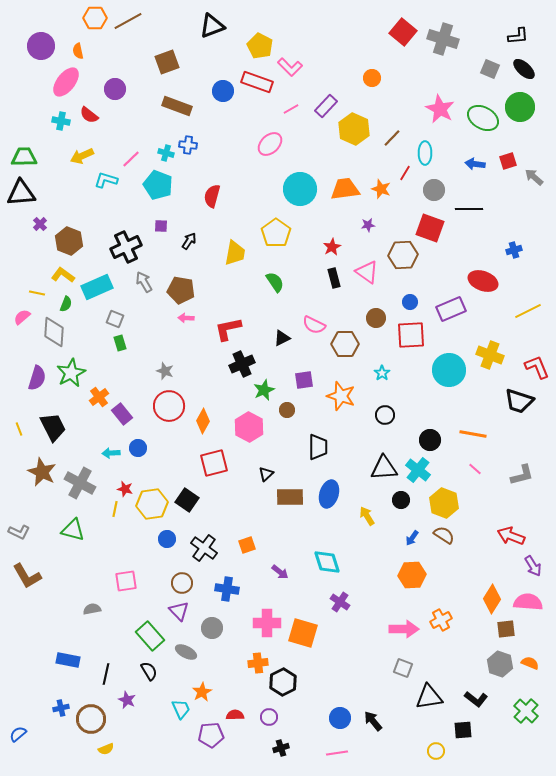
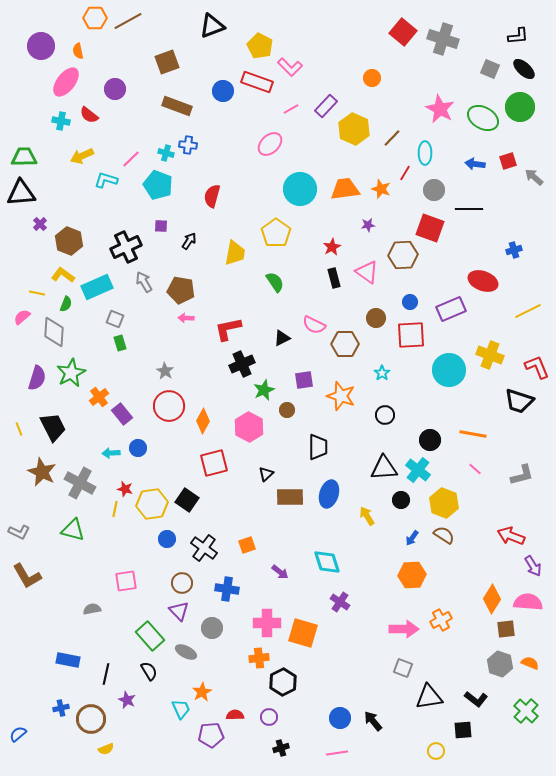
gray star at (165, 371): rotated 12 degrees clockwise
orange cross at (258, 663): moved 1 px right, 5 px up
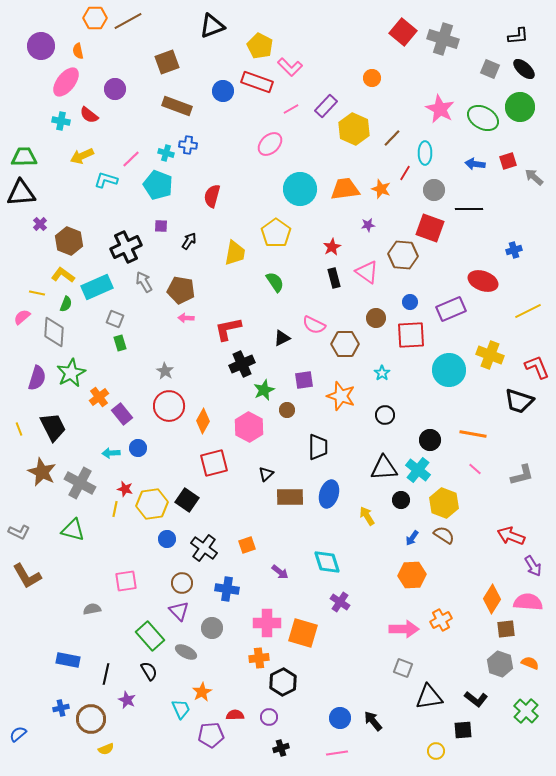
brown hexagon at (403, 255): rotated 8 degrees clockwise
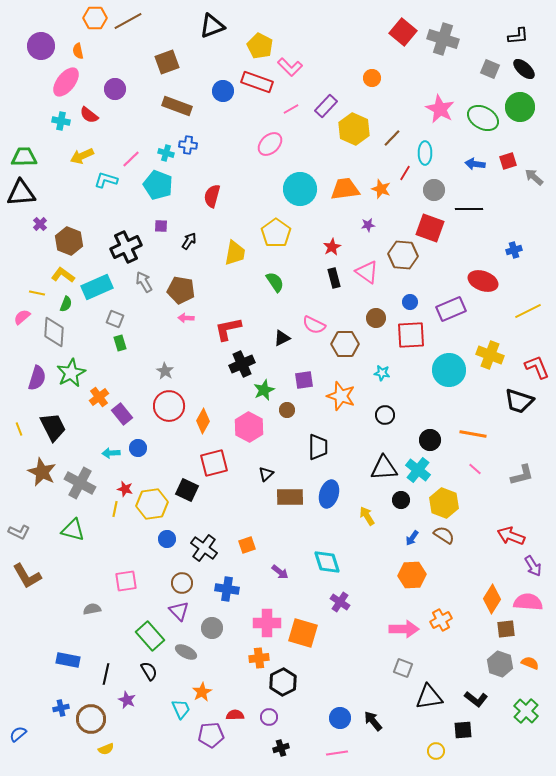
cyan star at (382, 373): rotated 28 degrees counterclockwise
black square at (187, 500): moved 10 px up; rotated 10 degrees counterclockwise
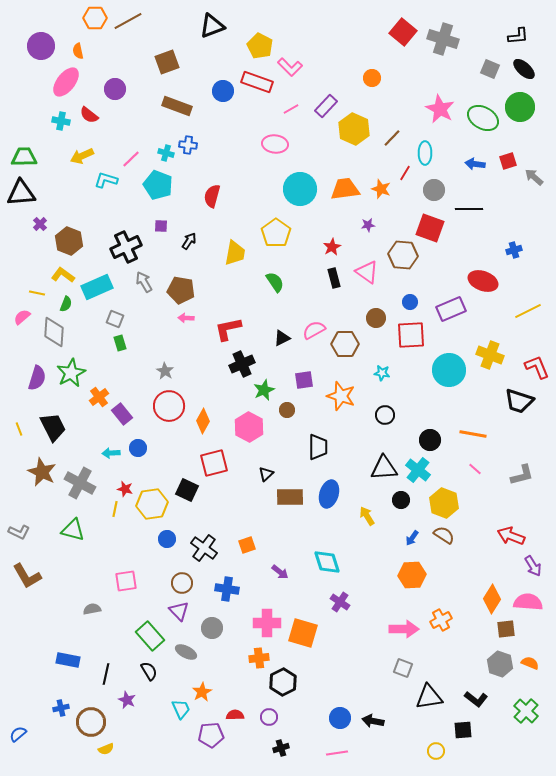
pink ellipse at (270, 144): moved 5 px right; rotated 50 degrees clockwise
pink semicircle at (314, 325): moved 5 px down; rotated 125 degrees clockwise
brown circle at (91, 719): moved 3 px down
black arrow at (373, 721): rotated 40 degrees counterclockwise
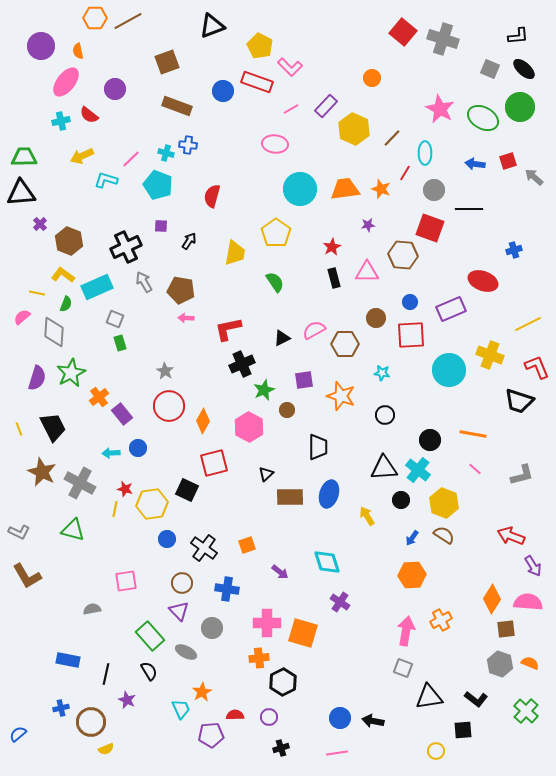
cyan cross at (61, 121): rotated 24 degrees counterclockwise
pink triangle at (367, 272): rotated 35 degrees counterclockwise
yellow line at (528, 311): moved 13 px down
pink arrow at (404, 629): moved 2 px right, 2 px down; rotated 80 degrees counterclockwise
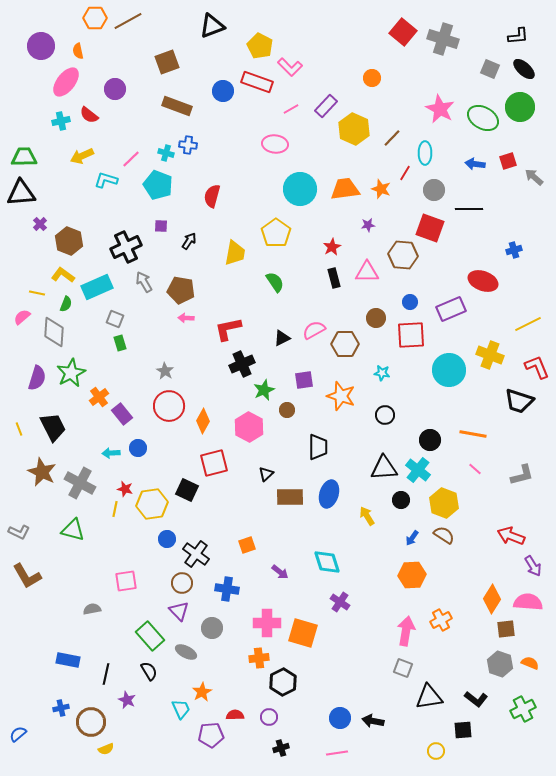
black cross at (204, 548): moved 8 px left, 6 px down
green cross at (526, 711): moved 3 px left, 2 px up; rotated 20 degrees clockwise
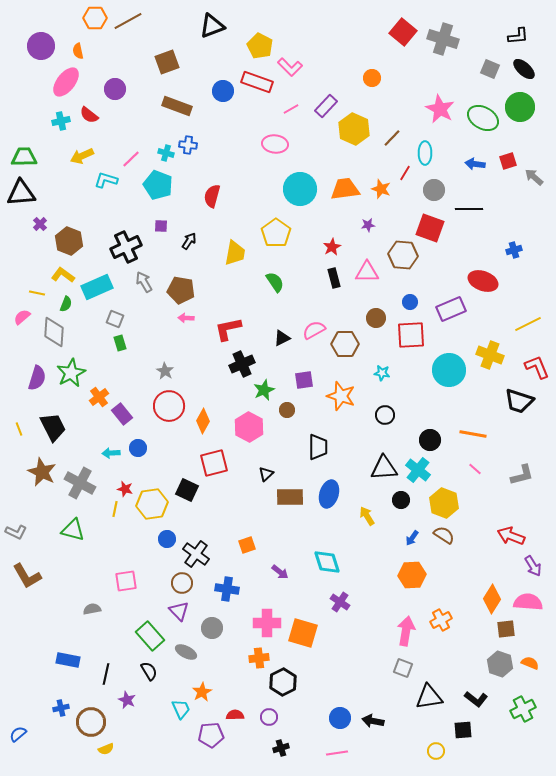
gray L-shape at (19, 532): moved 3 px left
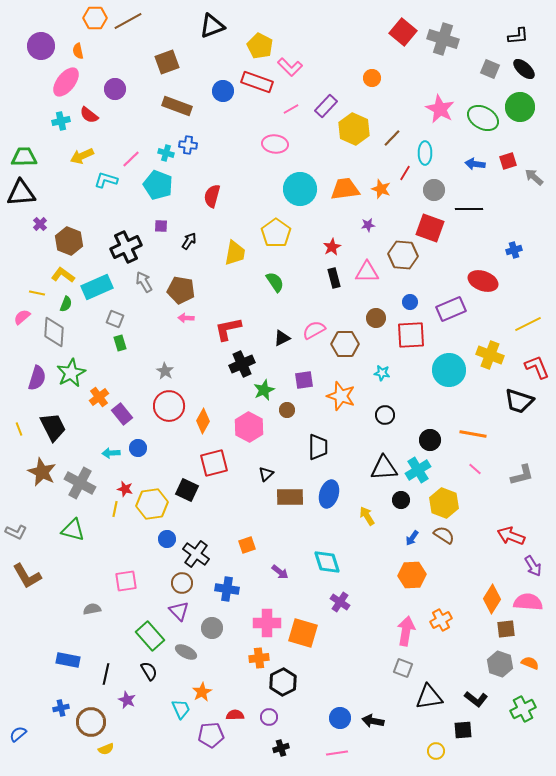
cyan cross at (418, 470): rotated 20 degrees clockwise
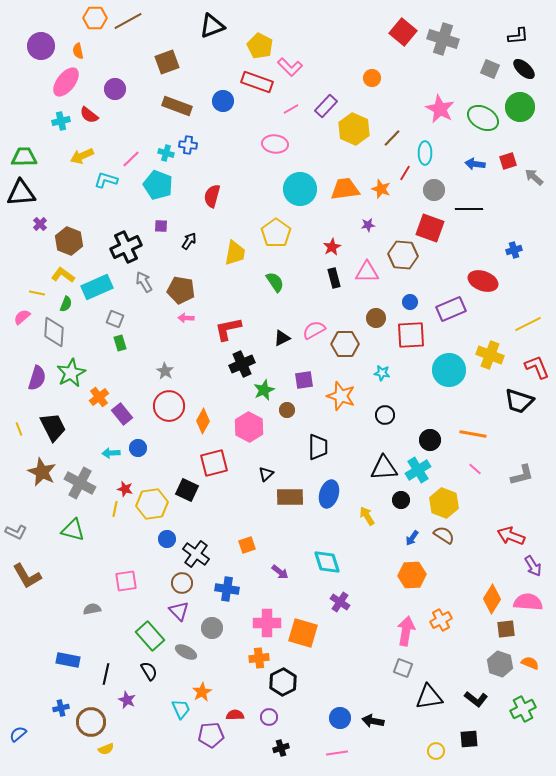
blue circle at (223, 91): moved 10 px down
black square at (463, 730): moved 6 px right, 9 px down
